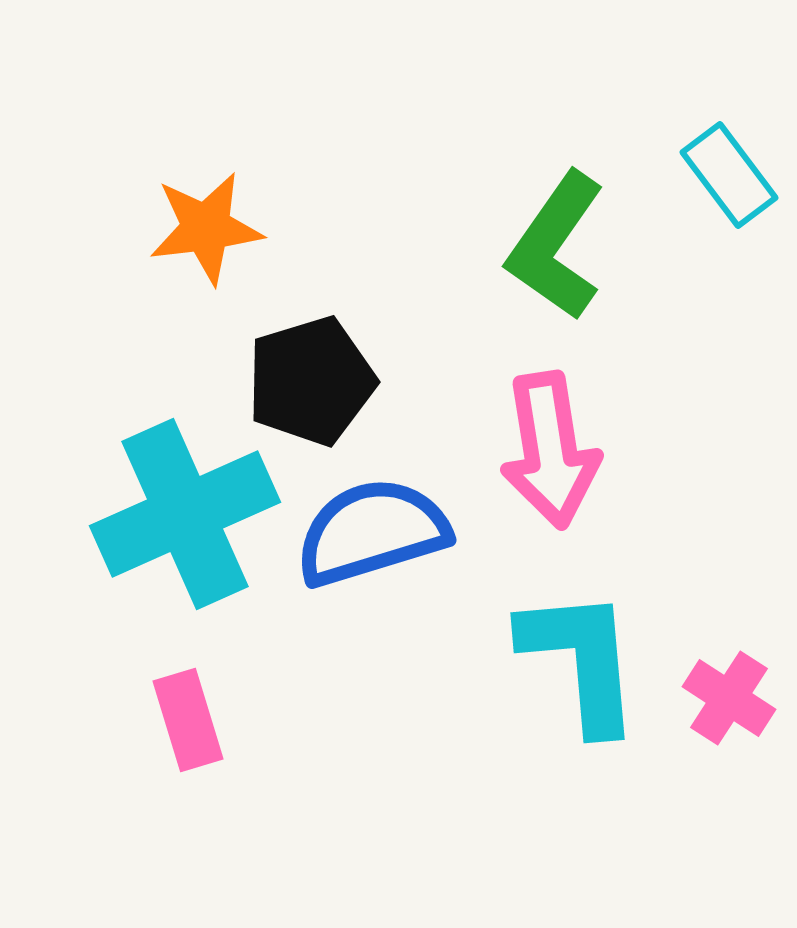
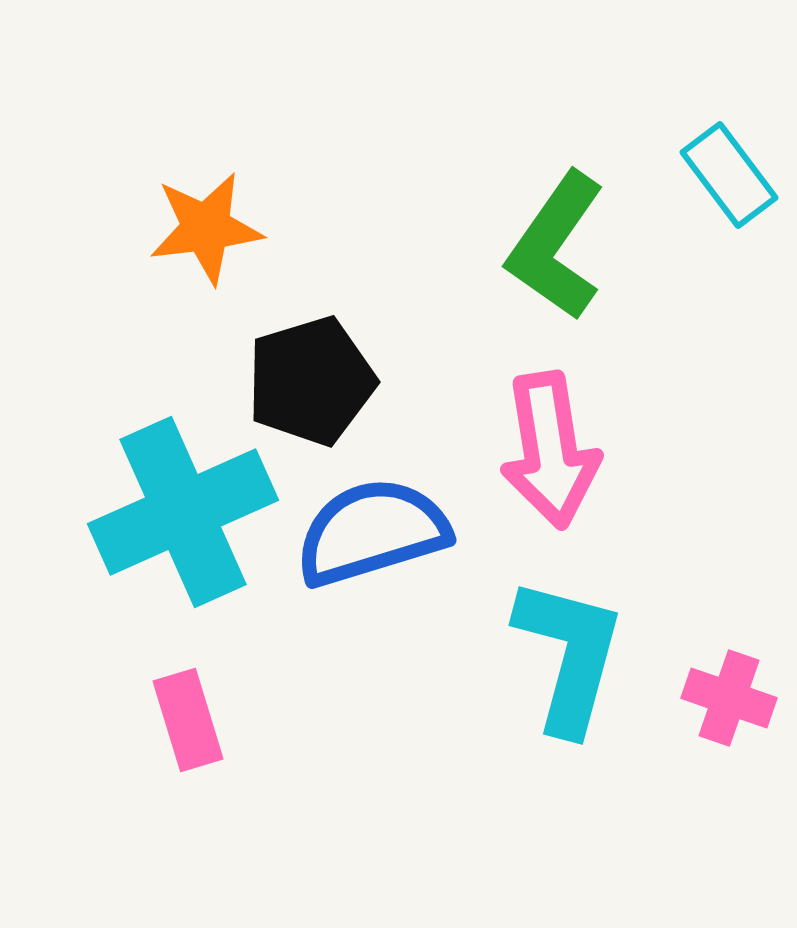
cyan cross: moved 2 px left, 2 px up
cyan L-shape: moved 12 px left, 5 px up; rotated 20 degrees clockwise
pink cross: rotated 14 degrees counterclockwise
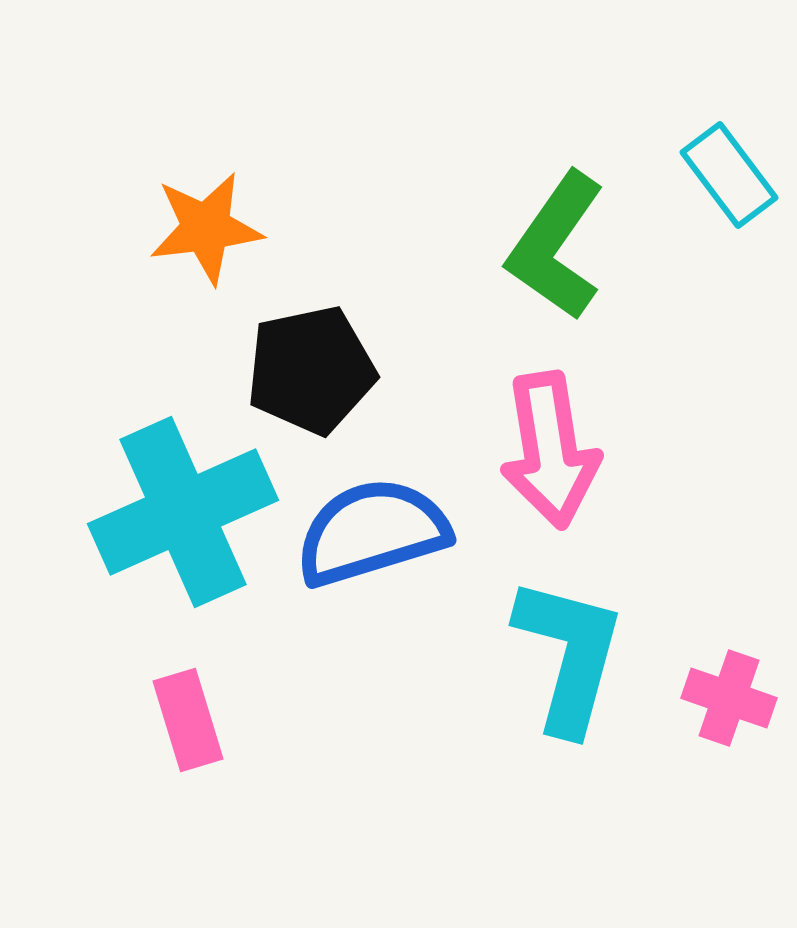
black pentagon: moved 11 px up; rotated 5 degrees clockwise
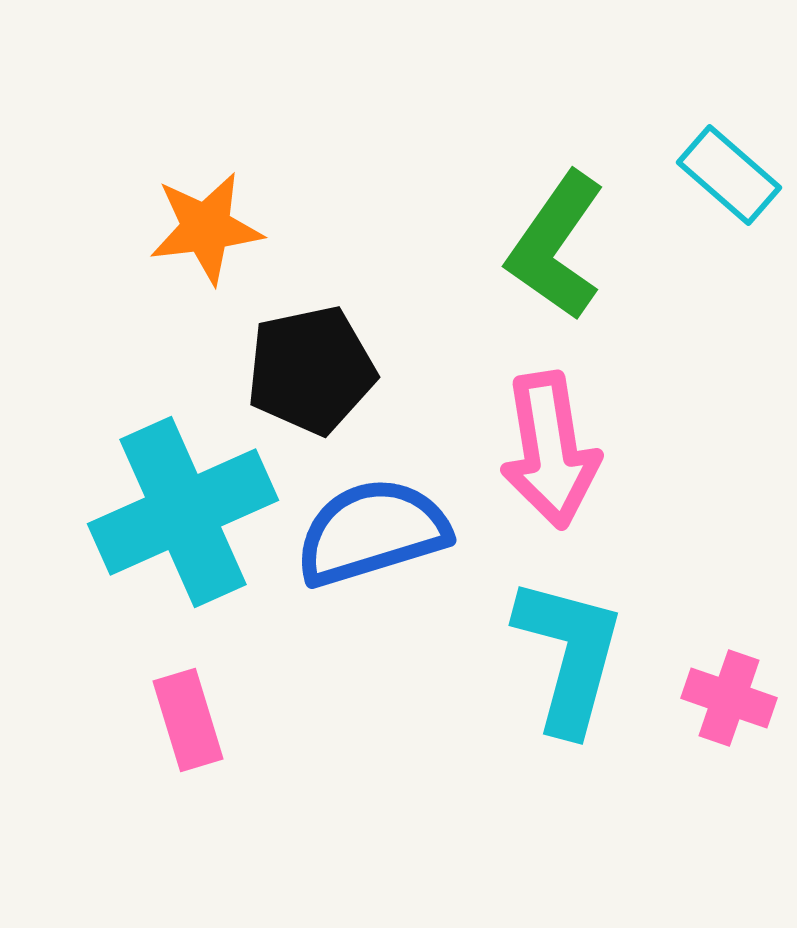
cyan rectangle: rotated 12 degrees counterclockwise
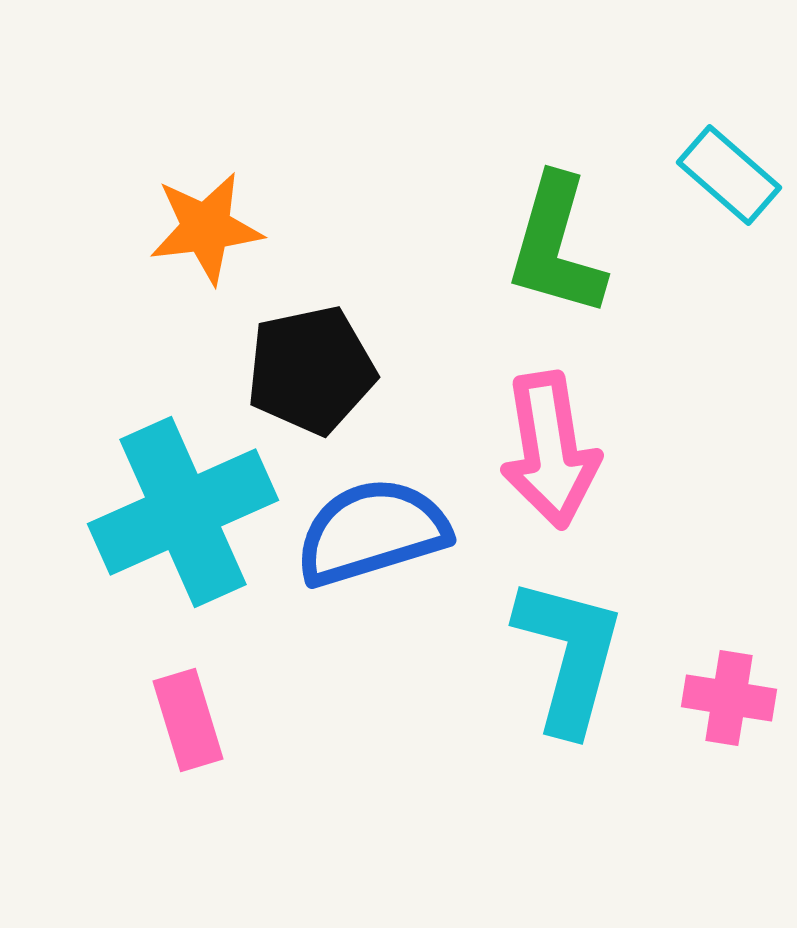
green L-shape: rotated 19 degrees counterclockwise
pink cross: rotated 10 degrees counterclockwise
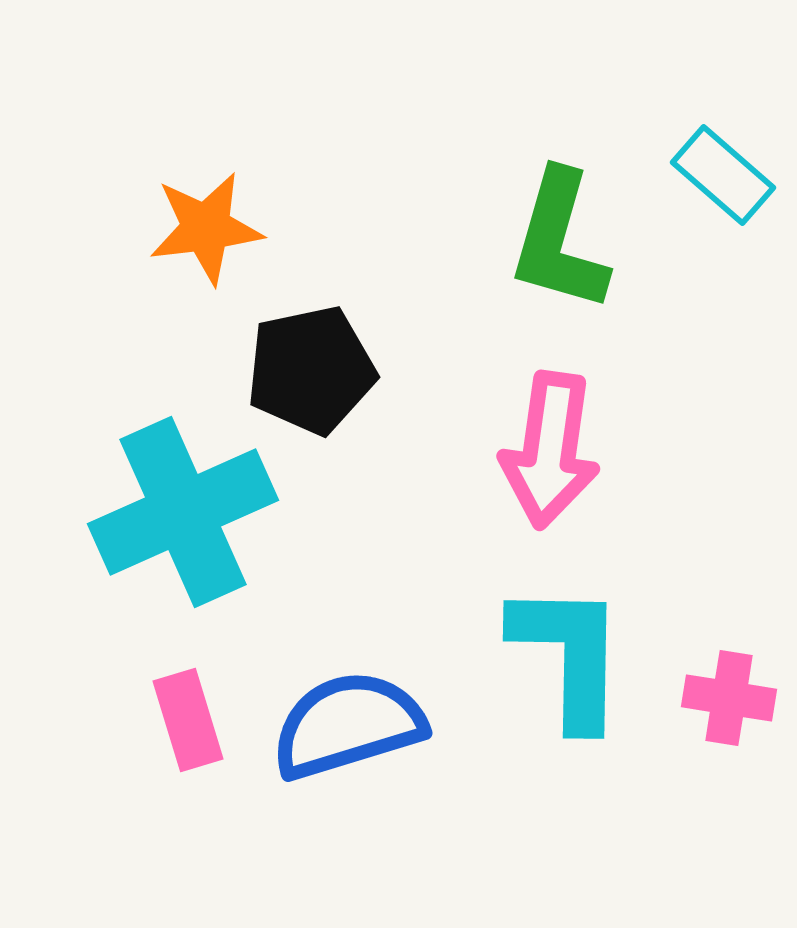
cyan rectangle: moved 6 px left
green L-shape: moved 3 px right, 5 px up
pink arrow: rotated 17 degrees clockwise
blue semicircle: moved 24 px left, 193 px down
cyan L-shape: rotated 14 degrees counterclockwise
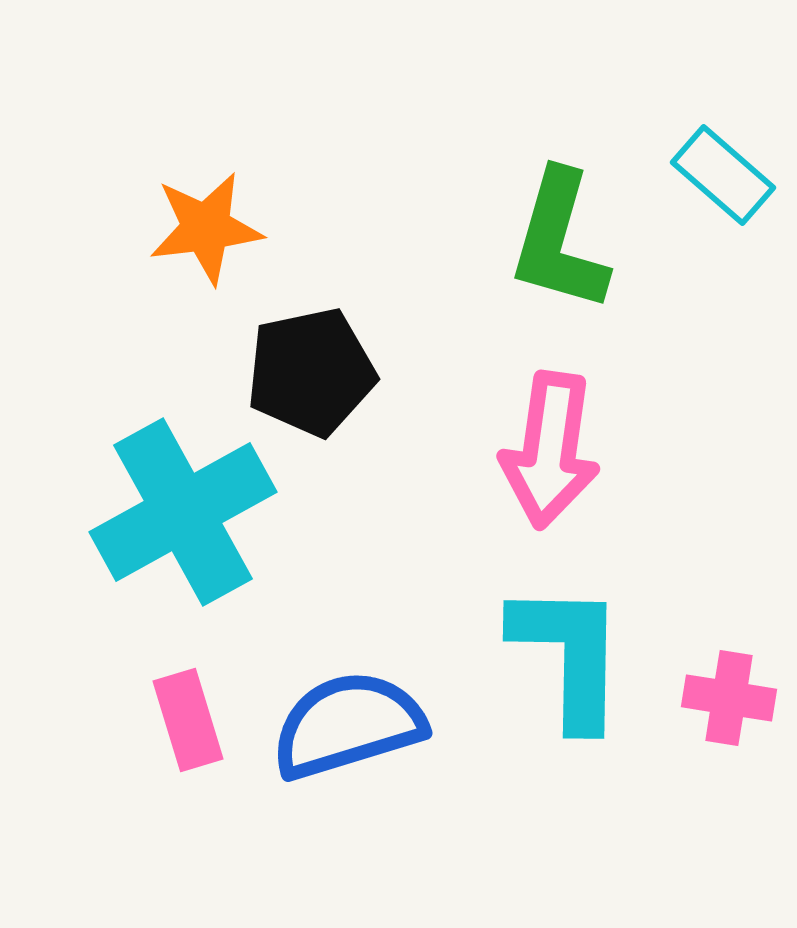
black pentagon: moved 2 px down
cyan cross: rotated 5 degrees counterclockwise
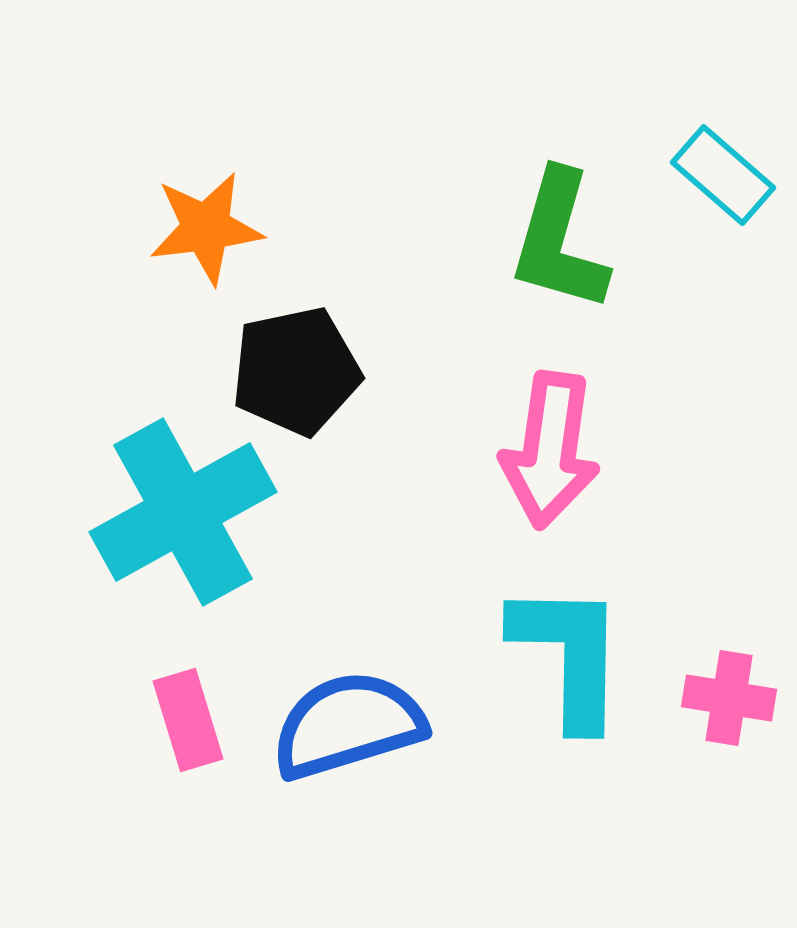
black pentagon: moved 15 px left, 1 px up
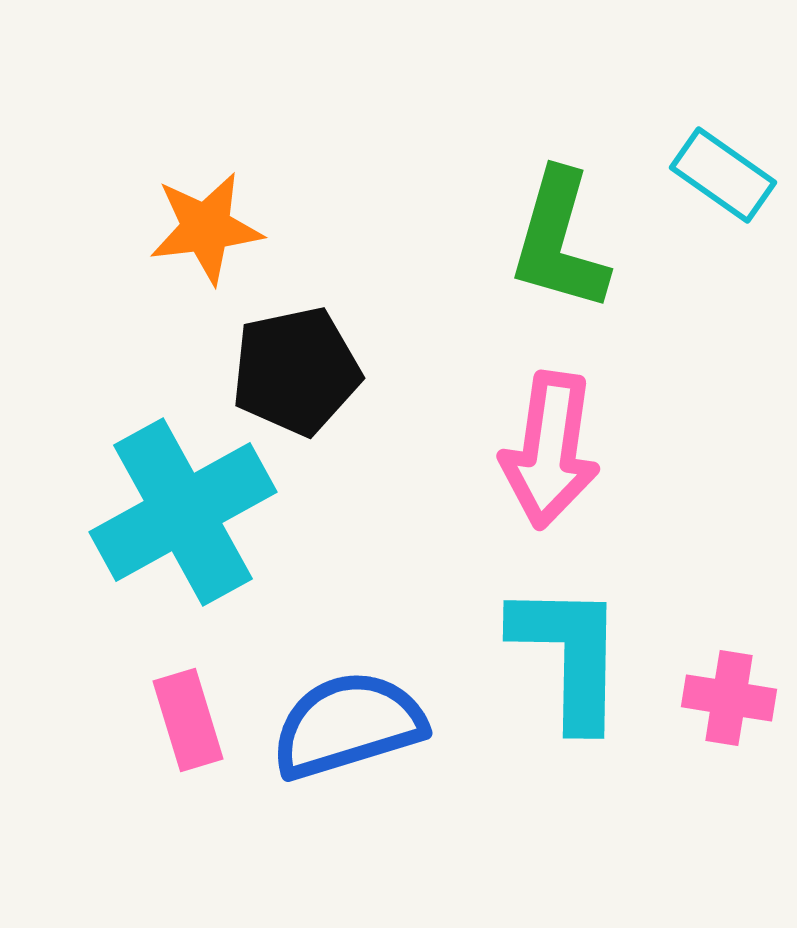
cyan rectangle: rotated 6 degrees counterclockwise
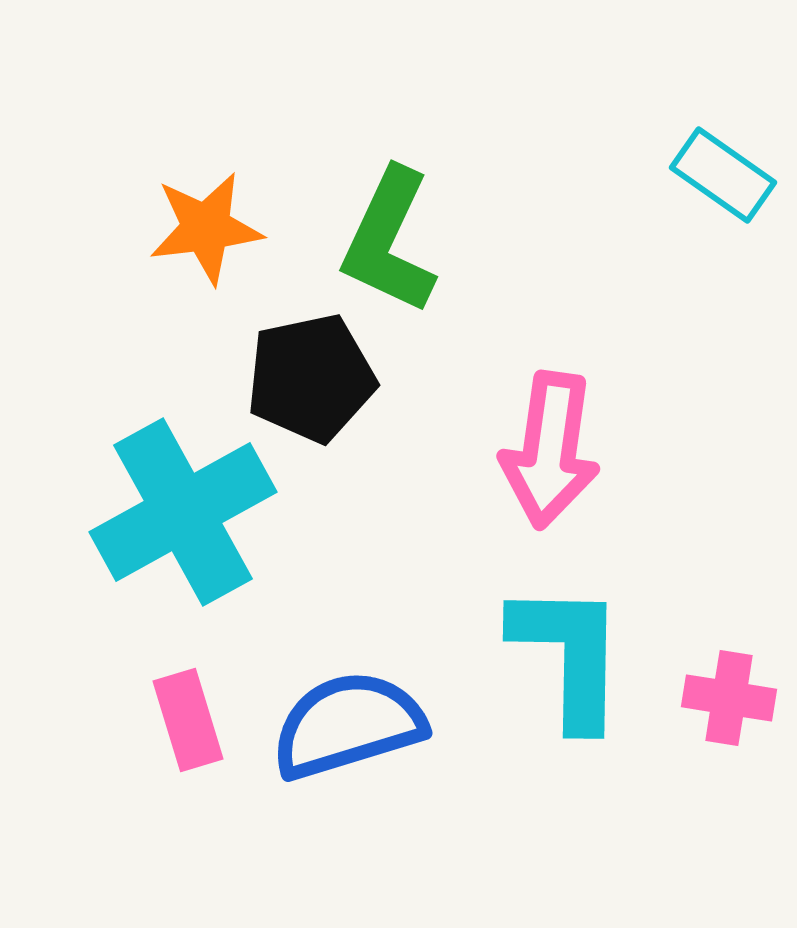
green L-shape: moved 170 px left; rotated 9 degrees clockwise
black pentagon: moved 15 px right, 7 px down
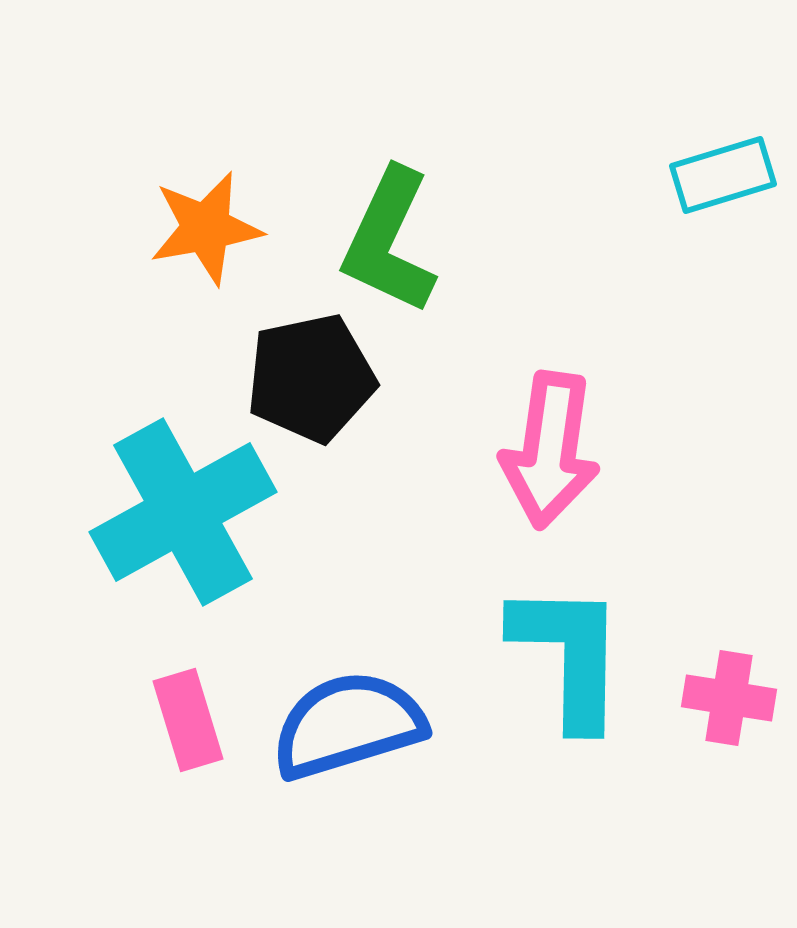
cyan rectangle: rotated 52 degrees counterclockwise
orange star: rotated 3 degrees counterclockwise
